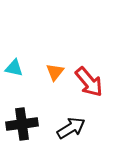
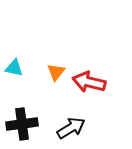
orange triangle: moved 1 px right
red arrow: rotated 144 degrees clockwise
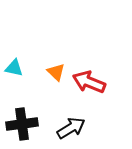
orange triangle: rotated 24 degrees counterclockwise
red arrow: rotated 8 degrees clockwise
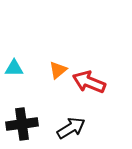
cyan triangle: rotated 12 degrees counterclockwise
orange triangle: moved 2 px right, 2 px up; rotated 36 degrees clockwise
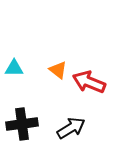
orange triangle: rotated 42 degrees counterclockwise
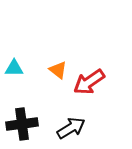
red arrow: rotated 56 degrees counterclockwise
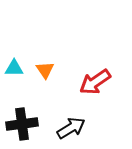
orange triangle: moved 13 px left; rotated 18 degrees clockwise
red arrow: moved 6 px right
